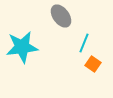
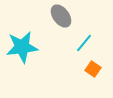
cyan line: rotated 18 degrees clockwise
orange square: moved 5 px down
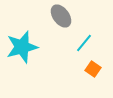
cyan star: rotated 8 degrees counterclockwise
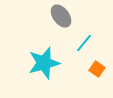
cyan star: moved 22 px right, 16 px down
orange square: moved 4 px right
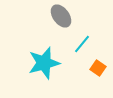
cyan line: moved 2 px left, 1 px down
orange square: moved 1 px right, 1 px up
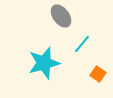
orange square: moved 6 px down
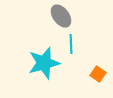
cyan line: moved 11 px left; rotated 42 degrees counterclockwise
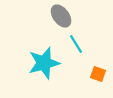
cyan line: moved 5 px right; rotated 30 degrees counterclockwise
orange square: rotated 14 degrees counterclockwise
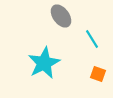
cyan line: moved 16 px right, 5 px up
cyan star: rotated 12 degrees counterclockwise
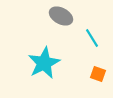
gray ellipse: rotated 25 degrees counterclockwise
cyan line: moved 1 px up
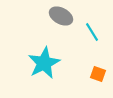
cyan line: moved 6 px up
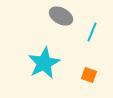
cyan line: rotated 54 degrees clockwise
orange square: moved 9 px left, 1 px down
